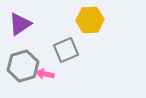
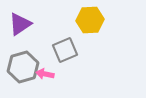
gray square: moved 1 px left
gray hexagon: moved 1 px down
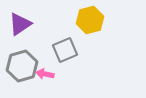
yellow hexagon: rotated 12 degrees counterclockwise
gray hexagon: moved 1 px left, 1 px up
